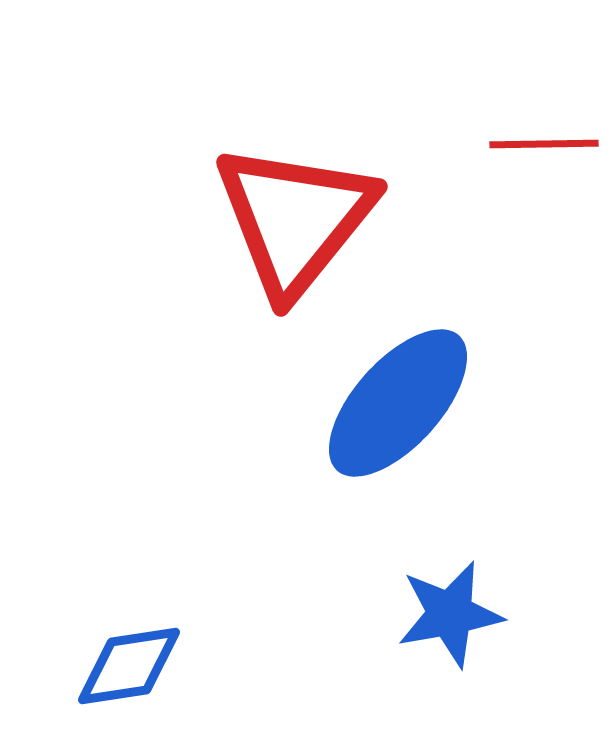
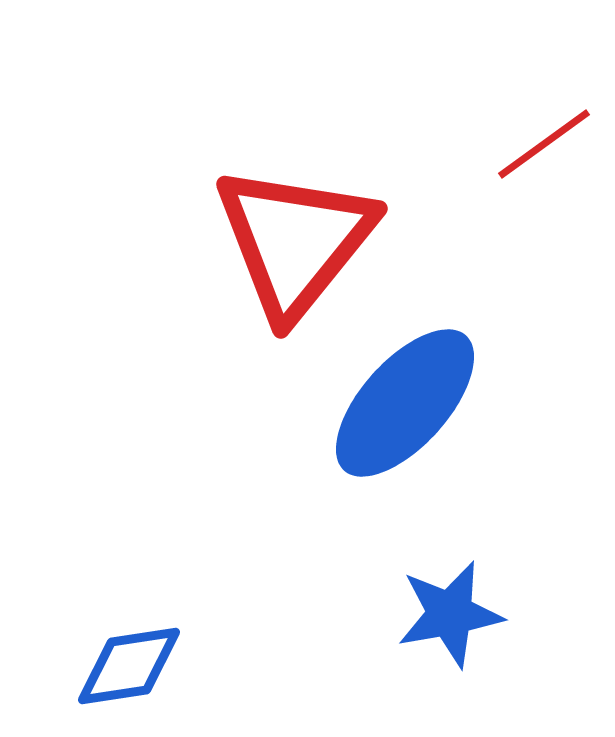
red line: rotated 35 degrees counterclockwise
red triangle: moved 22 px down
blue ellipse: moved 7 px right
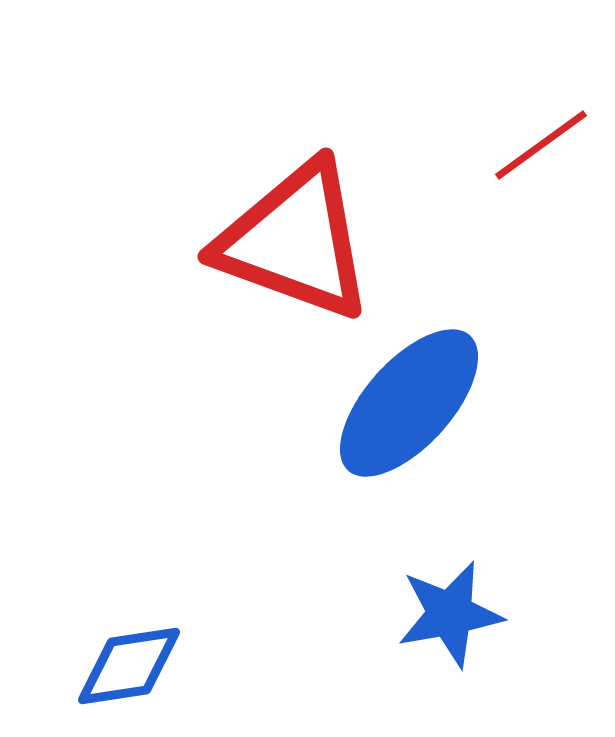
red line: moved 3 px left, 1 px down
red triangle: rotated 49 degrees counterclockwise
blue ellipse: moved 4 px right
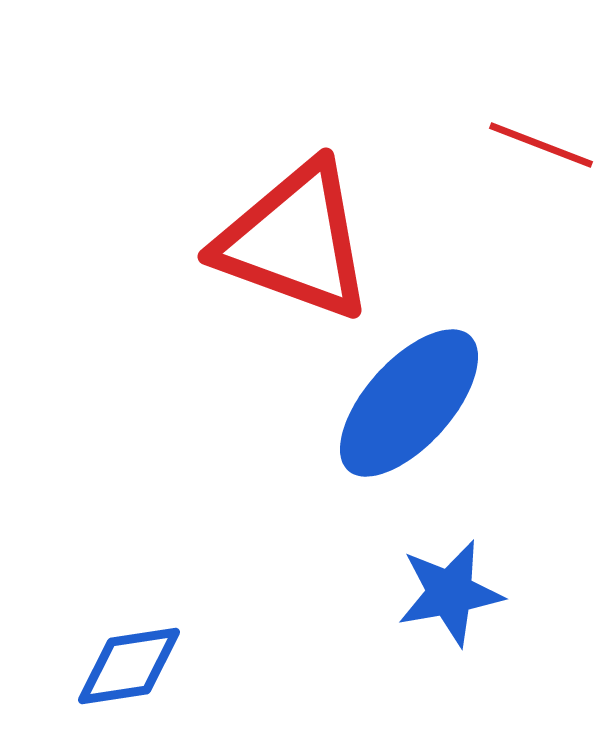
red line: rotated 57 degrees clockwise
blue star: moved 21 px up
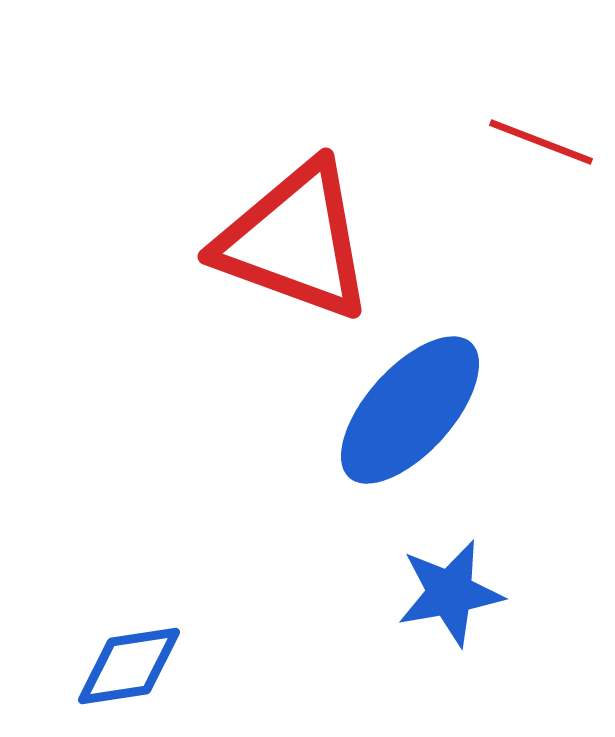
red line: moved 3 px up
blue ellipse: moved 1 px right, 7 px down
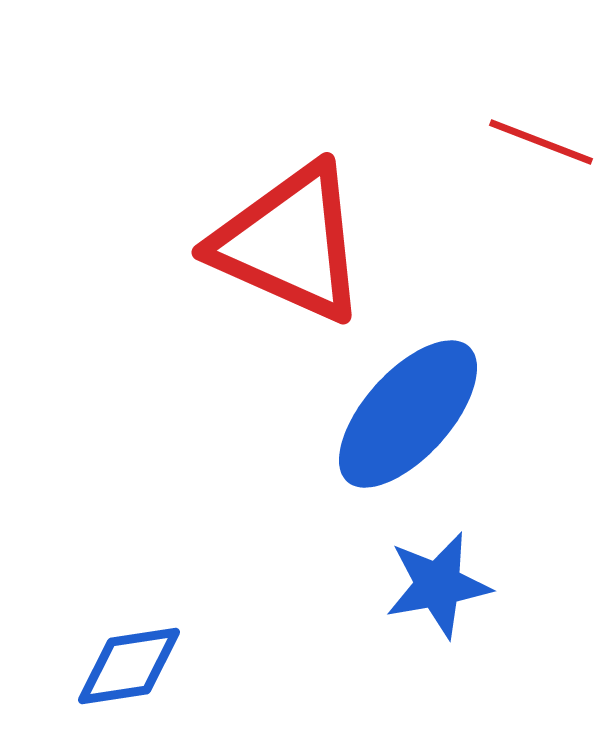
red triangle: moved 5 px left, 2 px down; rotated 4 degrees clockwise
blue ellipse: moved 2 px left, 4 px down
blue star: moved 12 px left, 8 px up
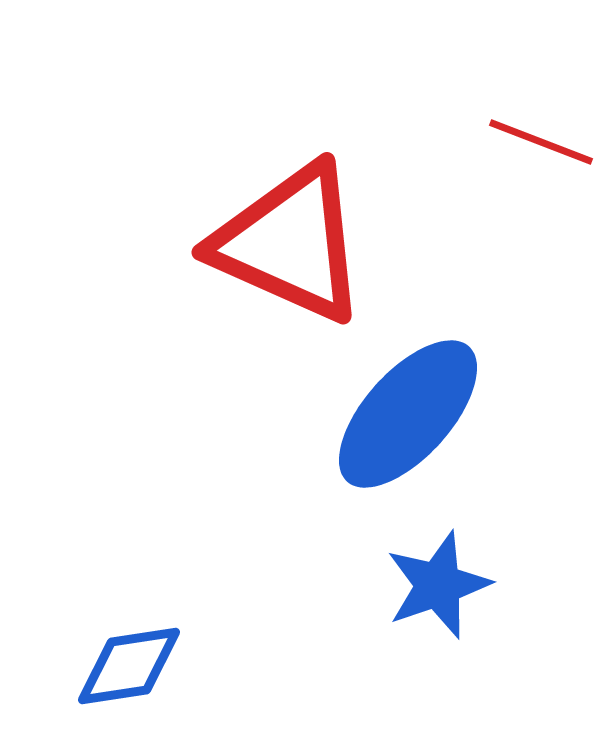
blue star: rotated 9 degrees counterclockwise
